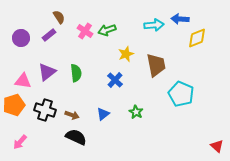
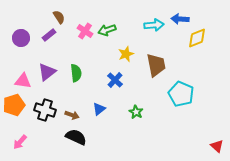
blue triangle: moved 4 px left, 5 px up
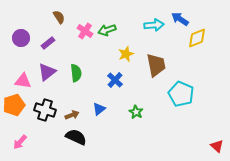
blue arrow: rotated 30 degrees clockwise
purple rectangle: moved 1 px left, 8 px down
brown arrow: rotated 40 degrees counterclockwise
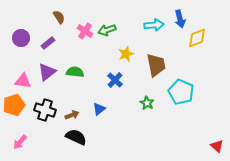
blue arrow: rotated 138 degrees counterclockwise
green semicircle: moved 1 px left, 1 px up; rotated 78 degrees counterclockwise
cyan pentagon: moved 2 px up
green star: moved 11 px right, 9 px up
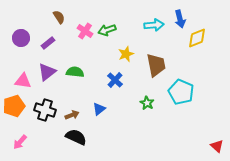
orange pentagon: moved 1 px down
